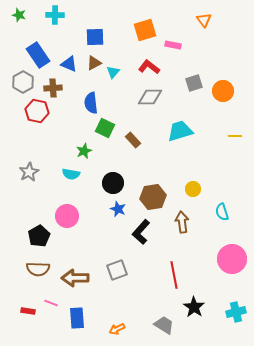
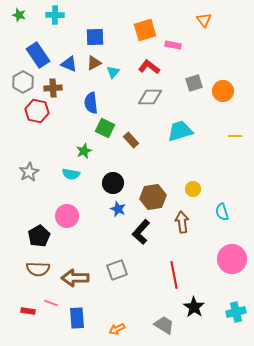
brown rectangle at (133, 140): moved 2 px left
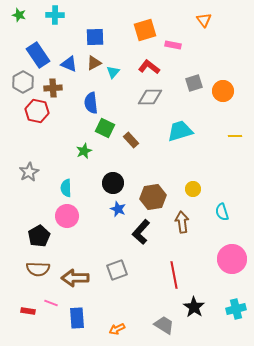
cyan semicircle at (71, 174): moved 5 px left, 14 px down; rotated 78 degrees clockwise
cyan cross at (236, 312): moved 3 px up
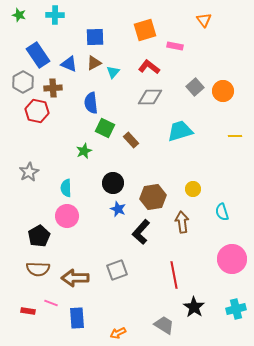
pink rectangle at (173, 45): moved 2 px right, 1 px down
gray square at (194, 83): moved 1 px right, 4 px down; rotated 24 degrees counterclockwise
orange arrow at (117, 329): moved 1 px right, 4 px down
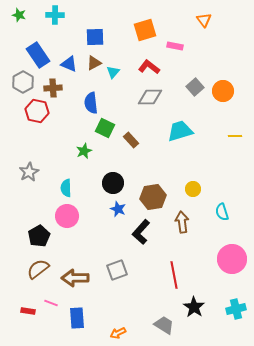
brown semicircle at (38, 269): rotated 140 degrees clockwise
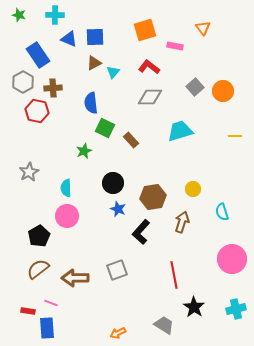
orange triangle at (204, 20): moved 1 px left, 8 px down
blue triangle at (69, 64): moved 25 px up
brown arrow at (182, 222): rotated 25 degrees clockwise
blue rectangle at (77, 318): moved 30 px left, 10 px down
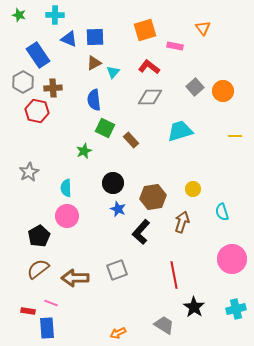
blue semicircle at (91, 103): moved 3 px right, 3 px up
